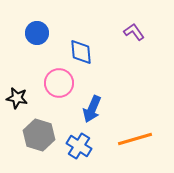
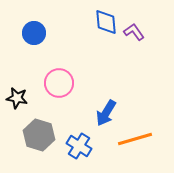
blue circle: moved 3 px left
blue diamond: moved 25 px right, 30 px up
blue arrow: moved 14 px right, 4 px down; rotated 8 degrees clockwise
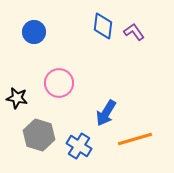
blue diamond: moved 3 px left, 4 px down; rotated 12 degrees clockwise
blue circle: moved 1 px up
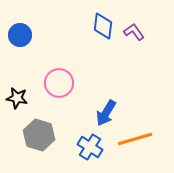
blue circle: moved 14 px left, 3 px down
blue cross: moved 11 px right, 1 px down
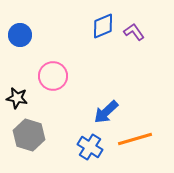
blue diamond: rotated 60 degrees clockwise
pink circle: moved 6 px left, 7 px up
blue arrow: moved 1 px up; rotated 16 degrees clockwise
gray hexagon: moved 10 px left
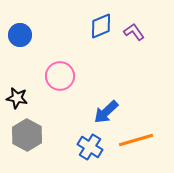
blue diamond: moved 2 px left
pink circle: moved 7 px right
gray hexagon: moved 2 px left; rotated 12 degrees clockwise
orange line: moved 1 px right, 1 px down
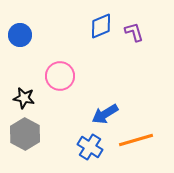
purple L-shape: rotated 20 degrees clockwise
black star: moved 7 px right
blue arrow: moved 1 px left, 2 px down; rotated 12 degrees clockwise
gray hexagon: moved 2 px left, 1 px up
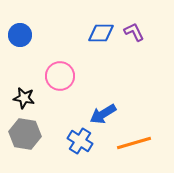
blue diamond: moved 7 px down; rotated 24 degrees clockwise
purple L-shape: rotated 10 degrees counterclockwise
blue arrow: moved 2 px left
gray hexagon: rotated 20 degrees counterclockwise
orange line: moved 2 px left, 3 px down
blue cross: moved 10 px left, 6 px up
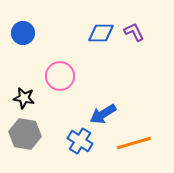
blue circle: moved 3 px right, 2 px up
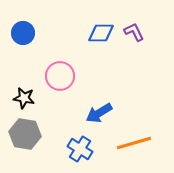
blue arrow: moved 4 px left, 1 px up
blue cross: moved 8 px down
